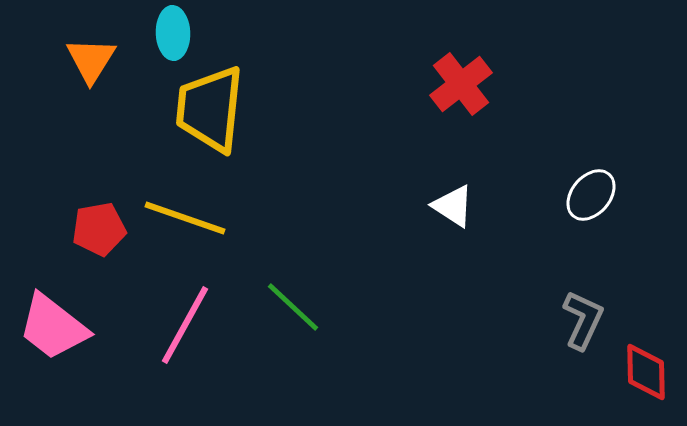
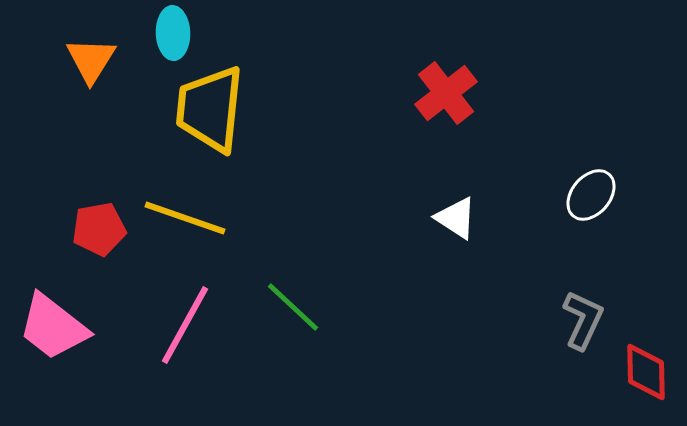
red cross: moved 15 px left, 9 px down
white triangle: moved 3 px right, 12 px down
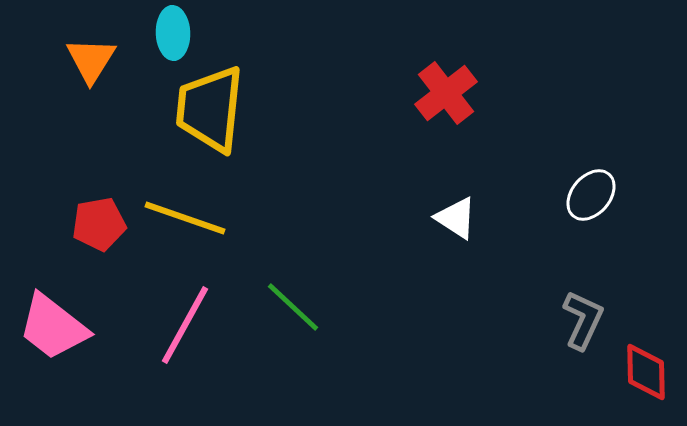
red pentagon: moved 5 px up
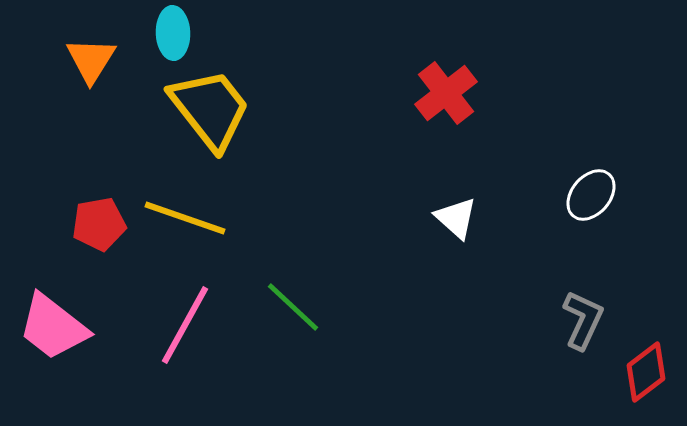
yellow trapezoid: rotated 136 degrees clockwise
white triangle: rotated 9 degrees clockwise
red diamond: rotated 54 degrees clockwise
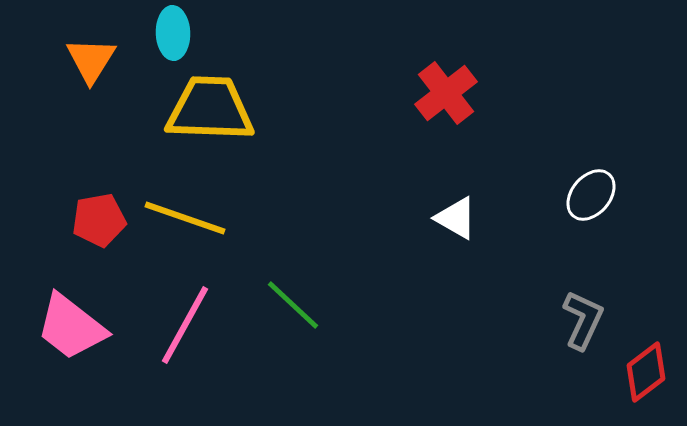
yellow trapezoid: rotated 50 degrees counterclockwise
white triangle: rotated 12 degrees counterclockwise
red pentagon: moved 4 px up
green line: moved 2 px up
pink trapezoid: moved 18 px right
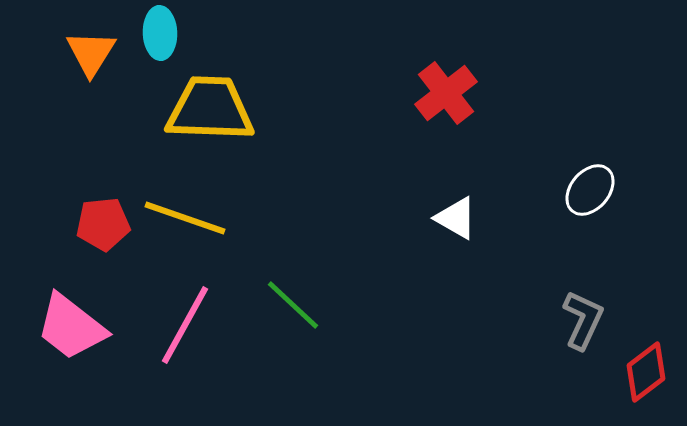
cyan ellipse: moved 13 px left
orange triangle: moved 7 px up
white ellipse: moved 1 px left, 5 px up
red pentagon: moved 4 px right, 4 px down; rotated 4 degrees clockwise
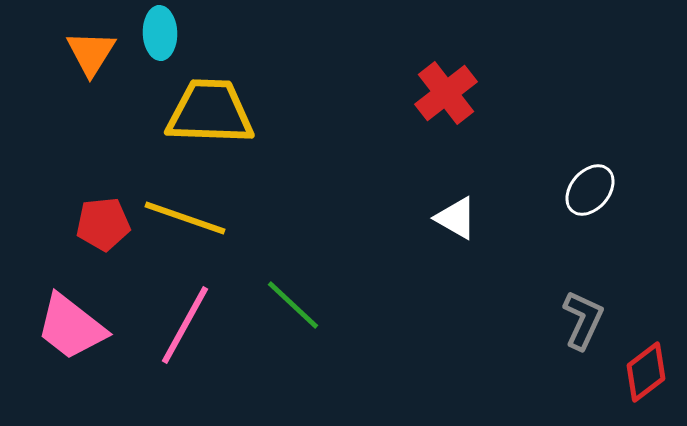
yellow trapezoid: moved 3 px down
